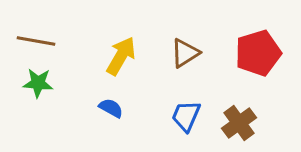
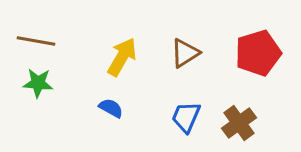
yellow arrow: moved 1 px right, 1 px down
blue trapezoid: moved 1 px down
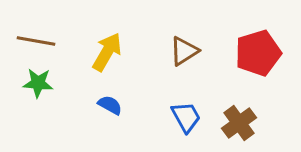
brown triangle: moved 1 px left, 2 px up
yellow arrow: moved 15 px left, 5 px up
blue semicircle: moved 1 px left, 3 px up
blue trapezoid: rotated 128 degrees clockwise
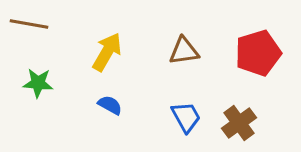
brown line: moved 7 px left, 17 px up
brown triangle: rotated 24 degrees clockwise
